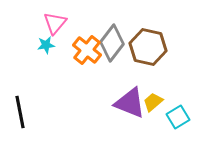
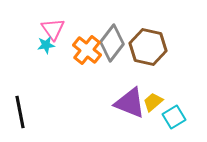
pink triangle: moved 2 px left, 6 px down; rotated 15 degrees counterclockwise
cyan square: moved 4 px left
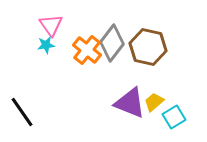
pink triangle: moved 2 px left, 4 px up
yellow trapezoid: moved 1 px right
black line: moved 2 px right; rotated 24 degrees counterclockwise
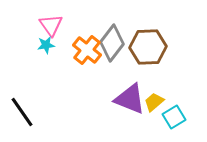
brown hexagon: rotated 15 degrees counterclockwise
purple triangle: moved 4 px up
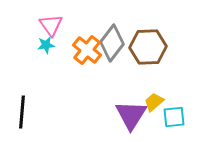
purple triangle: moved 1 px right, 16 px down; rotated 40 degrees clockwise
black line: rotated 40 degrees clockwise
cyan square: rotated 25 degrees clockwise
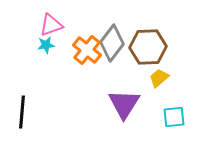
pink triangle: rotated 45 degrees clockwise
yellow trapezoid: moved 5 px right, 24 px up
purple triangle: moved 7 px left, 11 px up
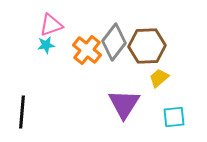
gray diamond: moved 2 px right, 1 px up
brown hexagon: moved 1 px left, 1 px up
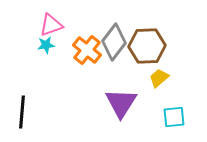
purple triangle: moved 3 px left, 1 px up
